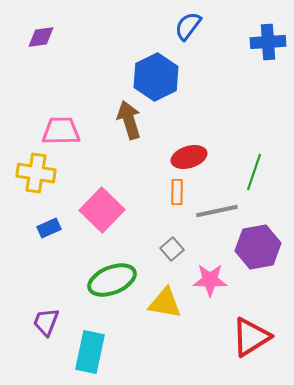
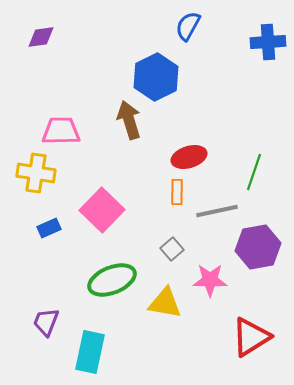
blue semicircle: rotated 8 degrees counterclockwise
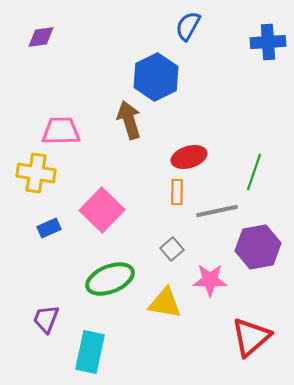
green ellipse: moved 2 px left, 1 px up
purple trapezoid: moved 3 px up
red triangle: rotated 9 degrees counterclockwise
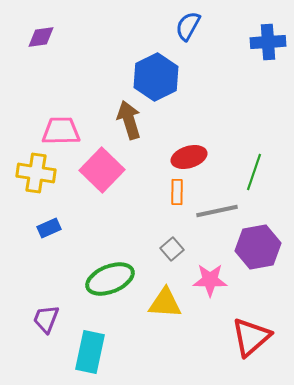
pink square: moved 40 px up
yellow triangle: rotated 6 degrees counterclockwise
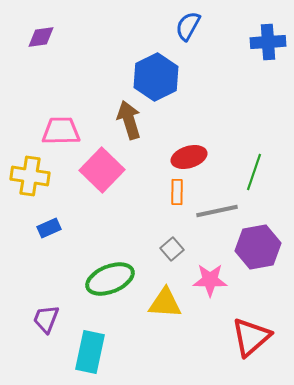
yellow cross: moved 6 px left, 3 px down
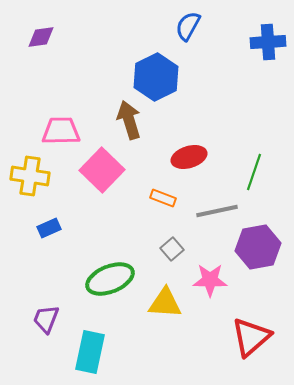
orange rectangle: moved 14 px left, 6 px down; rotated 70 degrees counterclockwise
